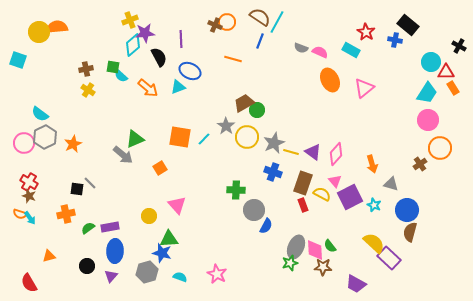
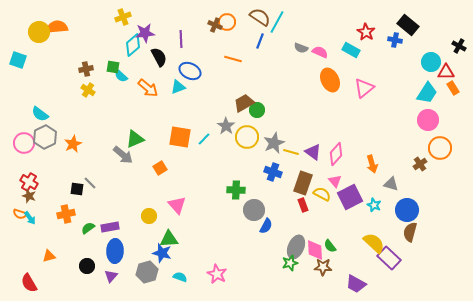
yellow cross at (130, 20): moved 7 px left, 3 px up
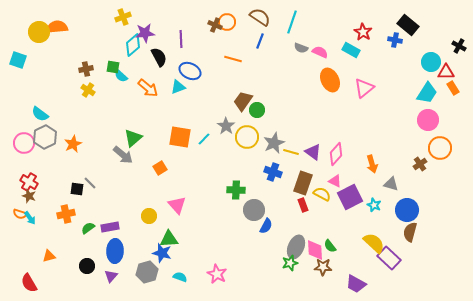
cyan line at (277, 22): moved 15 px right; rotated 10 degrees counterclockwise
red star at (366, 32): moved 3 px left
brown trapezoid at (244, 103): moved 1 px left, 2 px up; rotated 25 degrees counterclockwise
green triangle at (135, 139): moved 2 px left, 1 px up; rotated 18 degrees counterclockwise
pink triangle at (335, 181): rotated 24 degrees counterclockwise
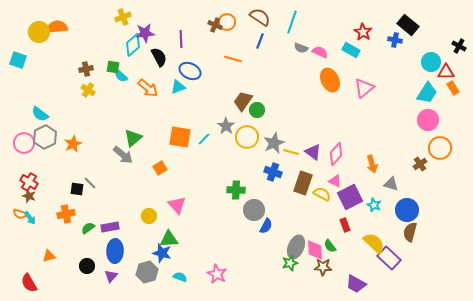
red rectangle at (303, 205): moved 42 px right, 20 px down
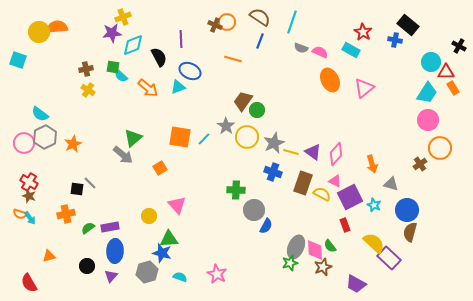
purple star at (145, 33): moved 33 px left
cyan diamond at (133, 45): rotated 20 degrees clockwise
brown star at (323, 267): rotated 24 degrees counterclockwise
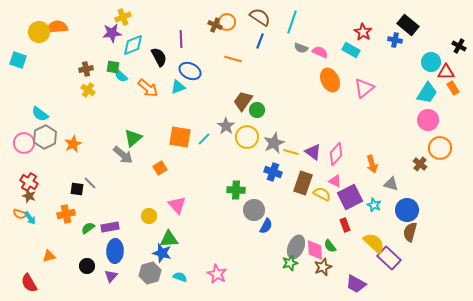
brown cross at (420, 164): rotated 16 degrees counterclockwise
gray hexagon at (147, 272): moved 3 px right, 1 px down
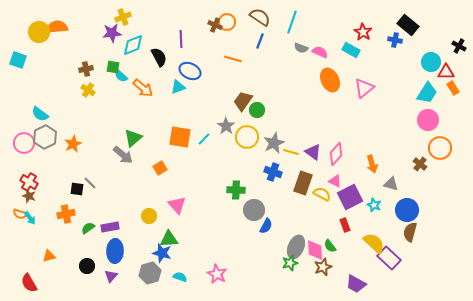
orange arrow at (148, 88): moved 5 px left
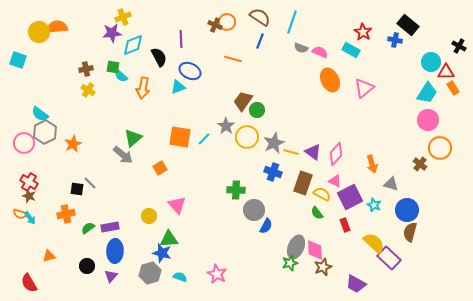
orange arrow at (143, 88): rotated 60 degrees clockwise
gray hexagon at (45, 137): moved 5 px up
green semicircle at (330, 246): moved 13 px left, 33 px up
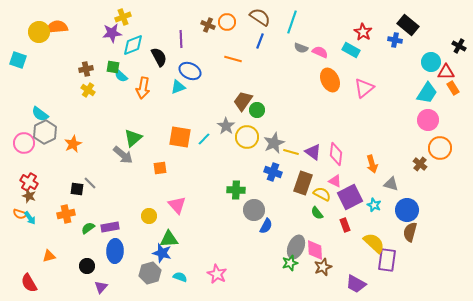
brown cross at (215, 25): moved 7 px left
pink diamond at (336, 154): rotated 35 degrees counterclockwise
orange square at (160, 168): rotated 24 degrees clockwise
purple rectangle at (389, 258): moved 2 px left, 2 px down; rotated 55 degrees clockwise
purple triangle at (111, 276): moved 10 px left, 11 px down
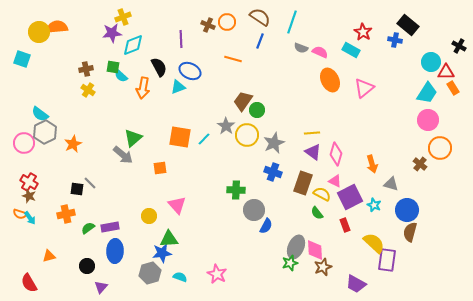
black semicircle at (159, 57): moved 10 px down
cyan square at (18, 60): moved 4 px right, 1 px up
yellow circle at (247, 137): moved 2 px up
yellow line at (291, 152): moved 21 px right, 19 px up; rotated 21 degrees counterclockwise
pink diamond at (336, 154): rotated 10 degrees clockwise
blue star at (162, 253): rotated 24 degrees counterclockwise
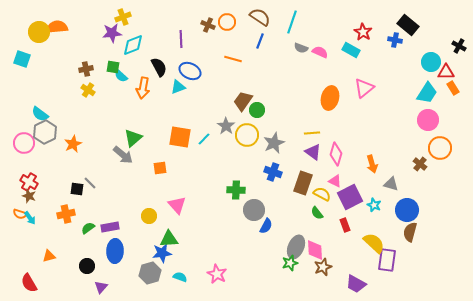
orange ellipse at (330, 80): moved 18 px down; rotated 40 degrees clockwise
